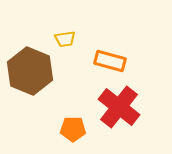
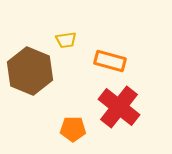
yellow trapezoid: moved 1 px right, 1 px down
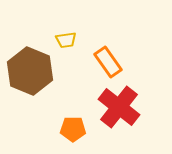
orange rectangle: moved 2 px left, 1 px down; rotated 40 degrees clockwise
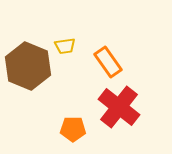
yellow trapezoid: moved 1 px left, 6 px down
brown hexagon: moved 2 px left, 5 px up
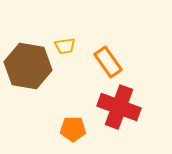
brown hexagon: rotated 12 degrees counterclockwise
red cross: rotated 18 degrees counterclockwise
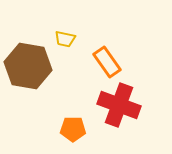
yellow trapezoid: moved 7 px up; rotated 20 degrees clockwise
orange rectangle: moved 1 px left
red cross: moved 2 px up
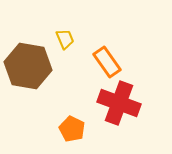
yellow trapezoid: rotated 125 degrees counterclockwise
red cross: moved 2 px up
orange pentagon: moved 1 px left; rotated 25 degrees clockwise
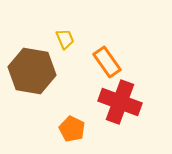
brown hexagon: moved 4 px right, 5 px down
red cross: moved 1 px right, 1 px up
